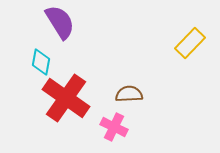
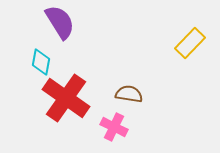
brown semicircle: rotated 12 degrees clockwise
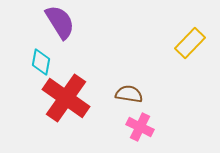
pink cross: moved 26 px right
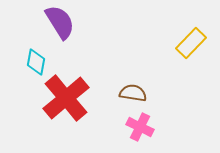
yellow rectangle: moved 1 px right
cyan diamond: moved 5 px left
brown semicircle: moved 4 px right, 1 px up
red cross: rotated 15 degrees clockwise
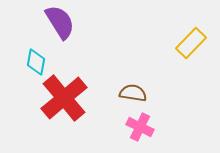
red cross: moved 2 px left
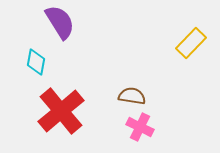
brown semicircle: moved 1 px left, 3 px down
red cross: moved 3 px left, 13 px down
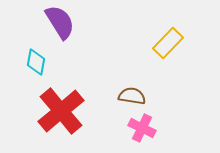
yellow rectangle: moved 23 px left
pink cross: moved 2 px right, 1 px down
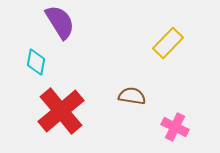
pink cross: moved 33 px right, 1 px up
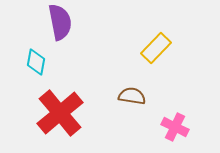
purple semicircle: rotated 21 degrees clockwise
yellow rectangle: moved 12 px left, 5 px down
red cross: moved 1 px left, 2 px down
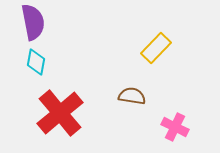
purple semicircle: moved 27 px left
